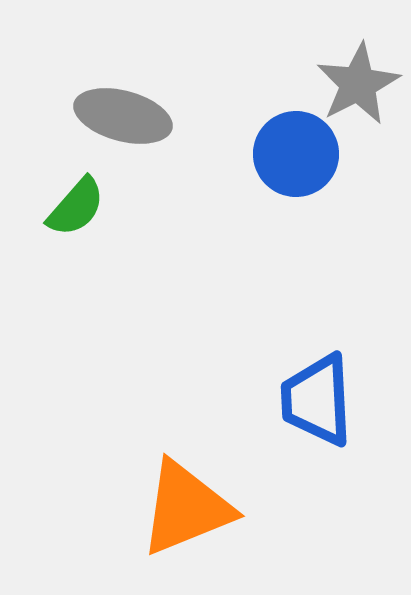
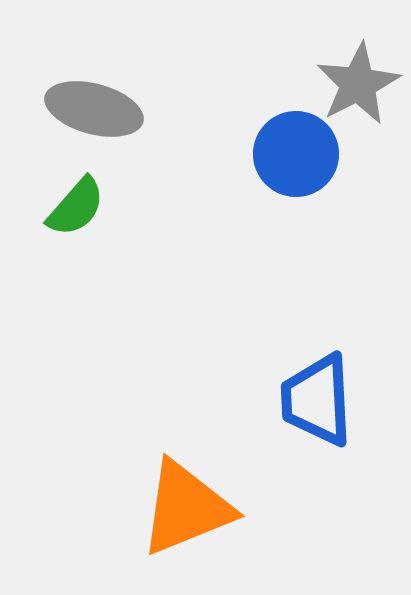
gray ellipse: moved 29 px left, 7 px up
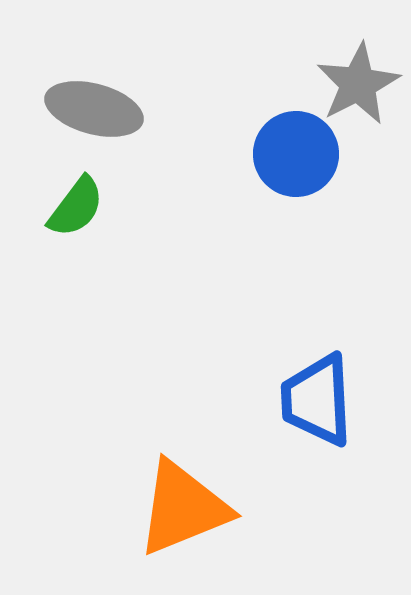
green semicircle: rotated 4 degrees counterclockwise
orange triangle: moved 3 px left
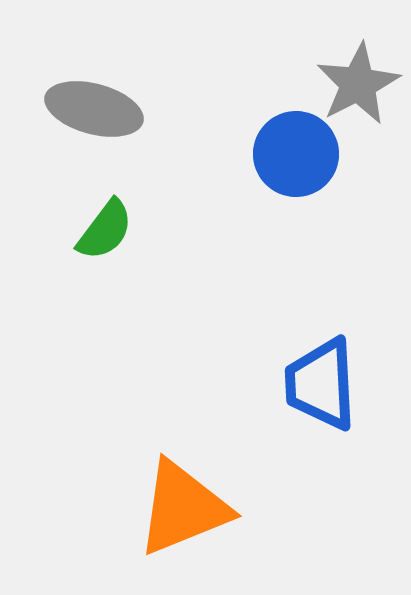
green semicircle: moved 29 px right, 23 px down
blue trapezoid: moved 4 px right, 16 px up
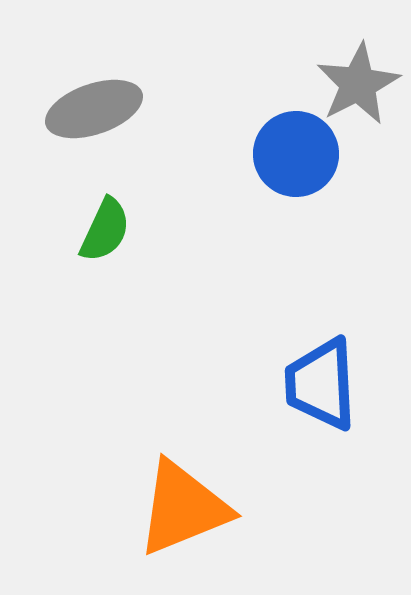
gray ellipse: rotated 34 degrees counterclockwise
green semicircle: rotated 12 degrees counterclockwise
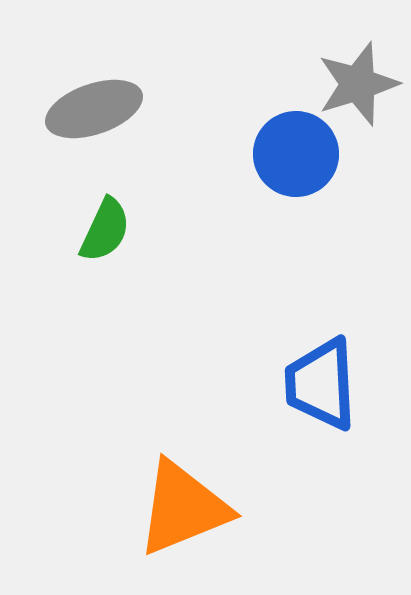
gray star: rotated 10 degrees clockwise
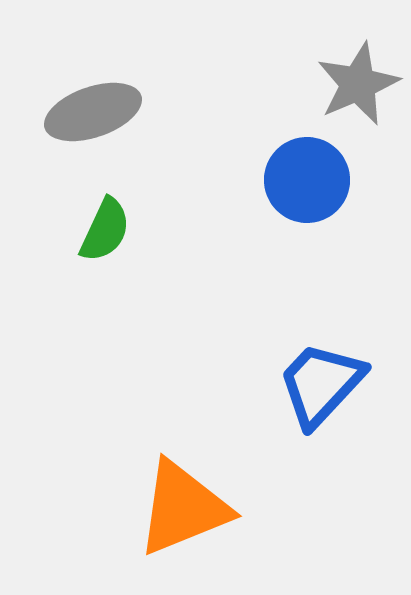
gray star: rotated 6 degrees counterclockwise
gray ellipse: moved 1 px left, 3 px down
blue circle: moved 11 px right, 26 px down
blue trapezoid: rotated 46 degrees clockwise
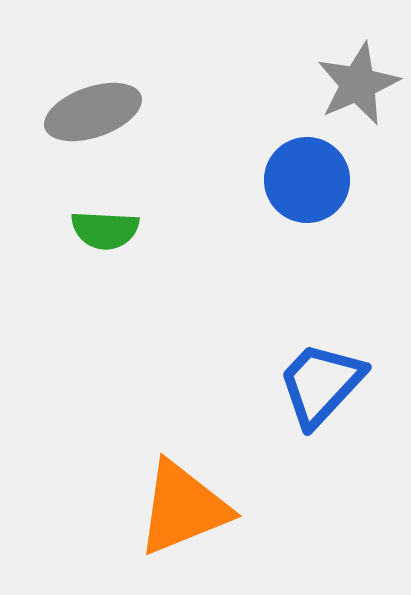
green semicircle: rotated 68 degrees clockwise
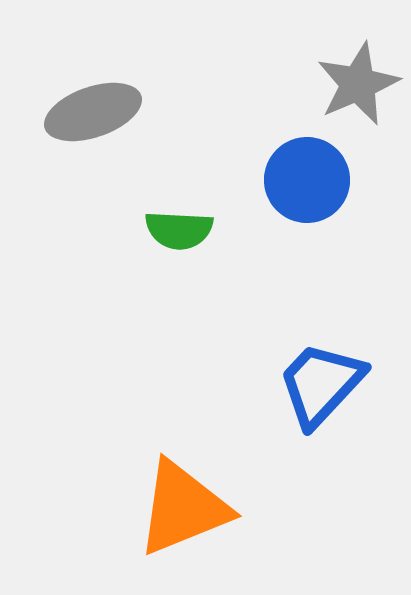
green semicircle: moved 74 px right
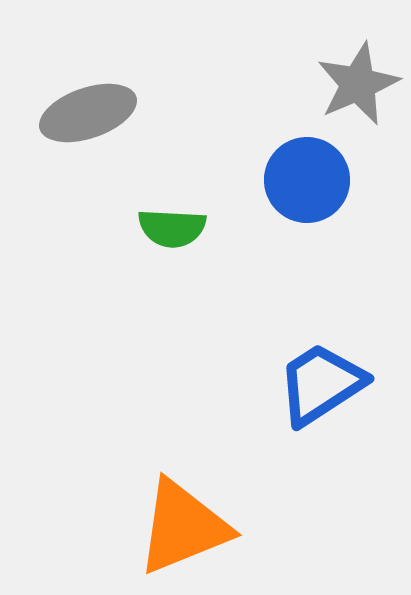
gray ellipse: moved 5 px left, 1 px down
green semicircle: moved 7 px left, 2 px up
blue trapezoid: rotated 14 degrees clockwise
orange triangle: moved 19 px down
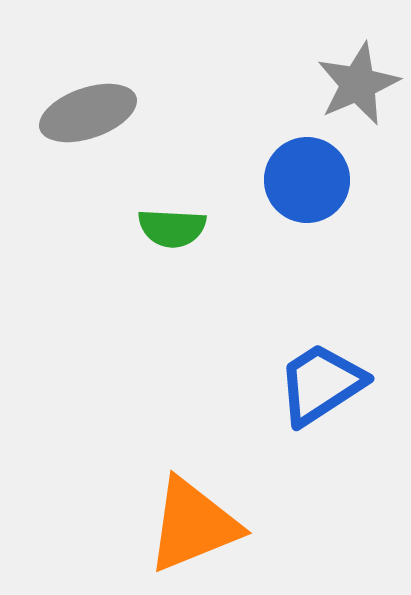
orange triangle: moved 10 px right, 2 px up
